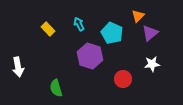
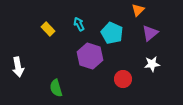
orange triangle: moved 6 px up
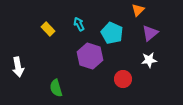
white star: moved 3 px left, 4 px up
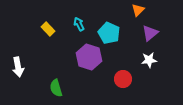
cyan pentagon: moved 3 px left
purple hexagon: moved 1 px left, 1 px down
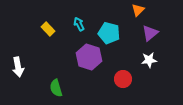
cyan pentagon: rotated 10 degrees counterclockwise
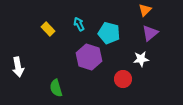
orange triangle: moved 7 px right
white star: moved 8 px left, 1 px up
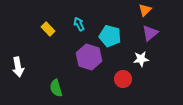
cyan pentagon: moved 1 px right, 3 px down
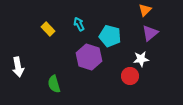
red circle: moved 7 px right, 3 px up
green semicircle: moved 2 px left, 4 px up
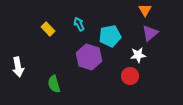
orange triangle: rotated 16 degrees counterclockwise
cyan pentagon: rotated 25 degrees counterclockwise
white star: moved 3 px left, 4 px up
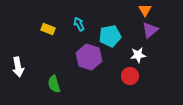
yellow rectangle: rotated 24 degrees counterclockwise
purple triangle: moved 3 px up
